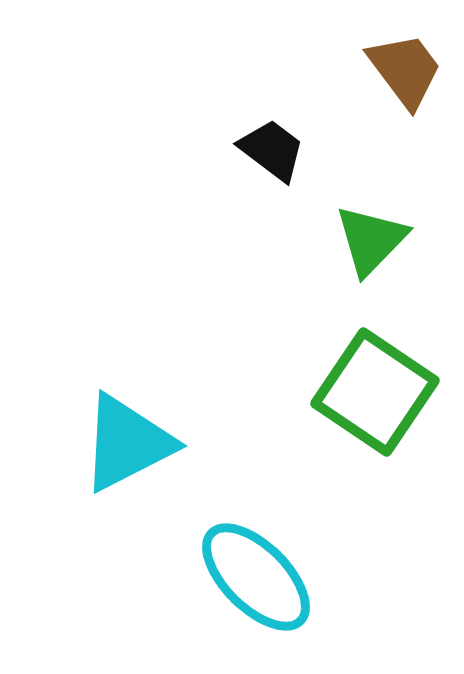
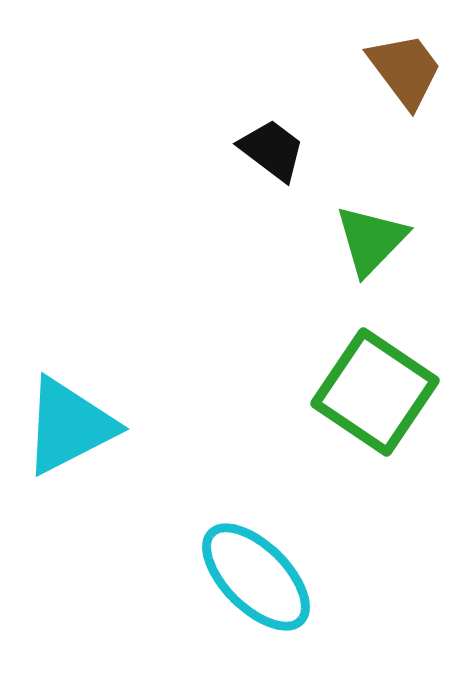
cyan triangle: moved 58 px left, 17 px up
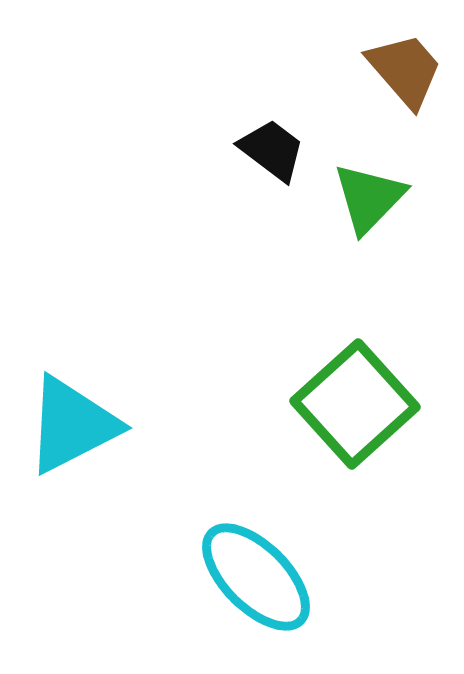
brown trapezoid: rotated 4 degrees counterclockwise
green triangle: moved 2 px left, 42 px up
green square: moved 20 px left, 12 px down; rotated 14 degrees clockwise
cyan triangle: moved 3 px right, 1 px up
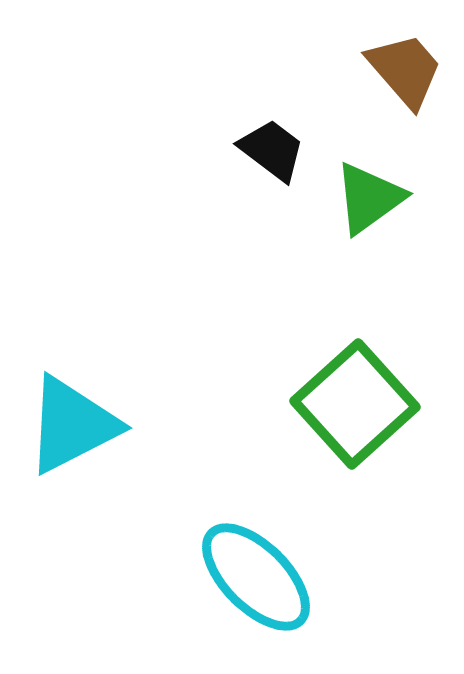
green triangle: rotated 10 degrees clockwise
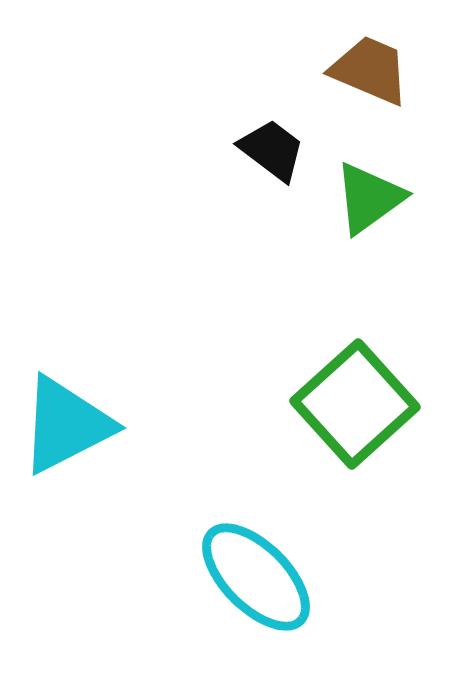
brown trapezoid: moved 35 px left; rotated 26 degrees counterclockwise
cyan triangle: moved 6 px left
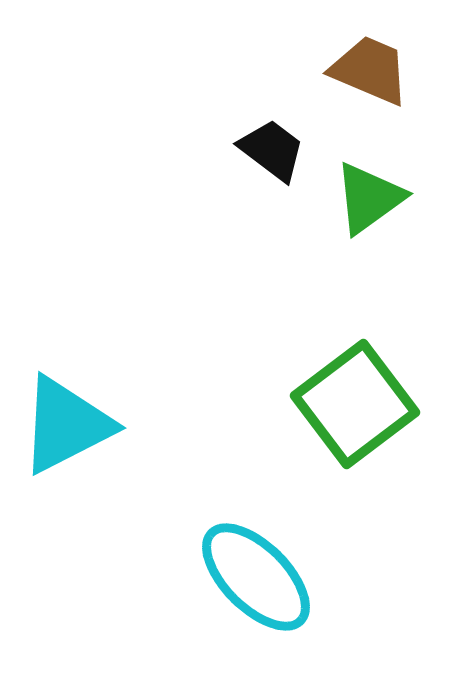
green square: rotated 5 degrees clockwise
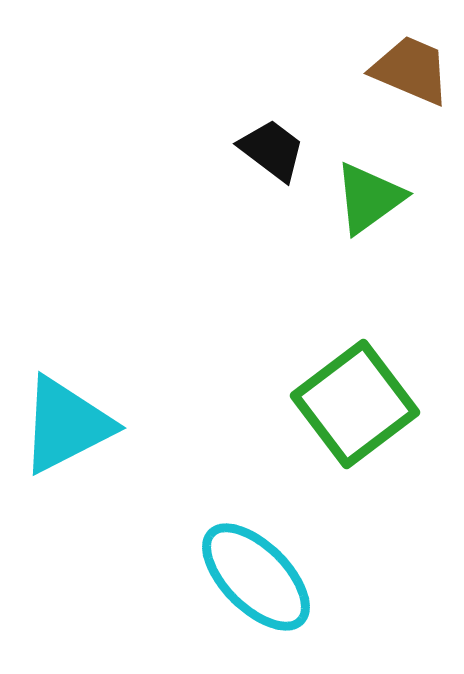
brown trapezoid: moved 41 px right
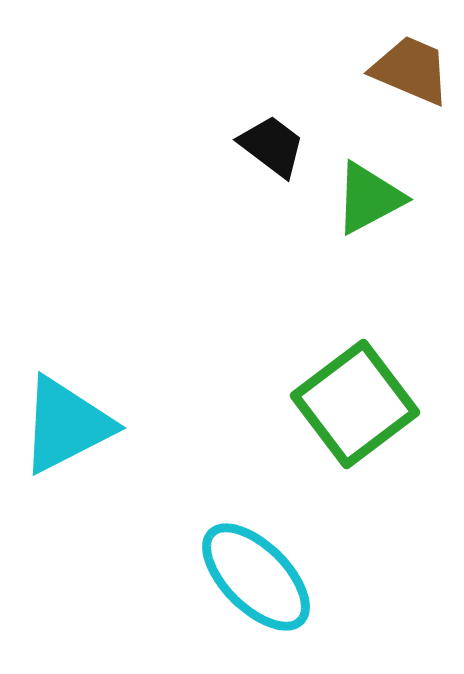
black trapezoid: moved 4 px up
green triangle: rotated 8 degrees clockwise
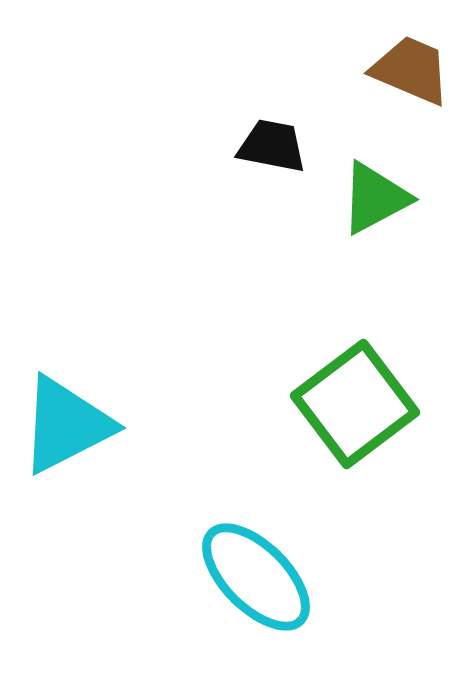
black trapezoid: rotated 26 degrees counterclockwise
green triangle: moved 6 px right
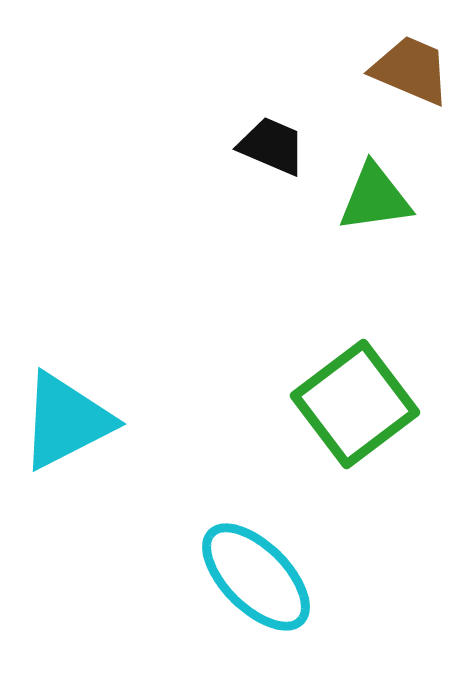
black trapezoid: rotated 12 degrees clockwise
green triangle: rotated 20 degrees clockwise
cyan triangle: moved 4 px up
